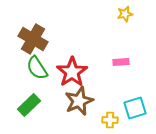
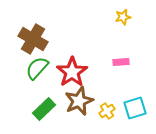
yellow star: moved 2 px left, 3 px down
green semicircle: rotated 75 degrees clockwise
green rectangle: moved 15 px right, 4 px down
yellow cross: moved 3 px left, 9 px up; rotated 35 degrees counterclockwise
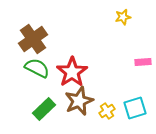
brown cross: rotated 24 degrees clockwise
pink rectangle: moved 22 px right
green semicircle: rotated 75 degrees clockwise
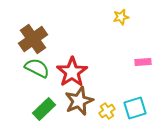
yellow star: moved 2 px left
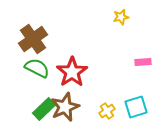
brown star: moved 14 px left, 6 px down
cyan square: moved 1 px right, 1 px up
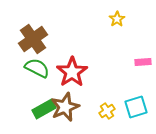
yellow star: moved 4 px left, 2 px down; rotated 21 degrees counterclockwise
green rectangle: rotated 15 degrees clockwise
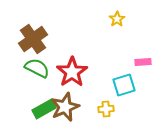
cyan square: moved 12 px left, 22 px up
yellow cross: moved 1 px left, 2 px up; rotated 28 degrees clockwise
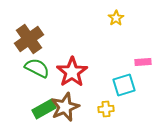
yellow star: moved 1 px left, 1 px up
brown cross: moved 4 px left
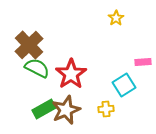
brown cross: moved 6 px down; rotated 8 degrees counterclockwise
red star: moved 1 px left, 2 px down
cyan square: rotated 15 degrees counterclockwise
brown star: moved 1 px right, 3 px down
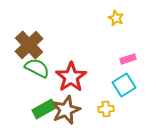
yellow star: rotated 14 degrees counterclockwise
pink rectangle: moved 15 px left, 3 px up; rotated 14 degrees counterclockwise
red star: moved 3 px down
